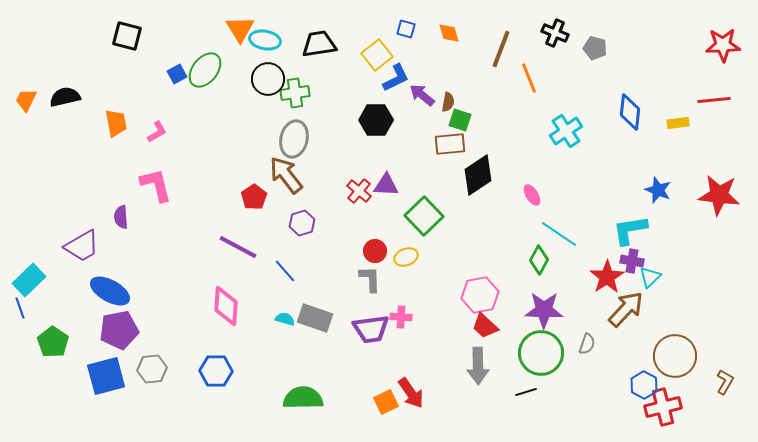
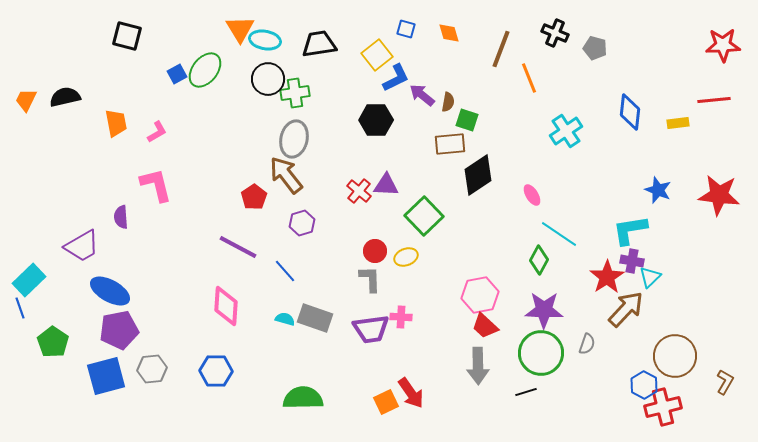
green square at (460, 120): moved 7 px right
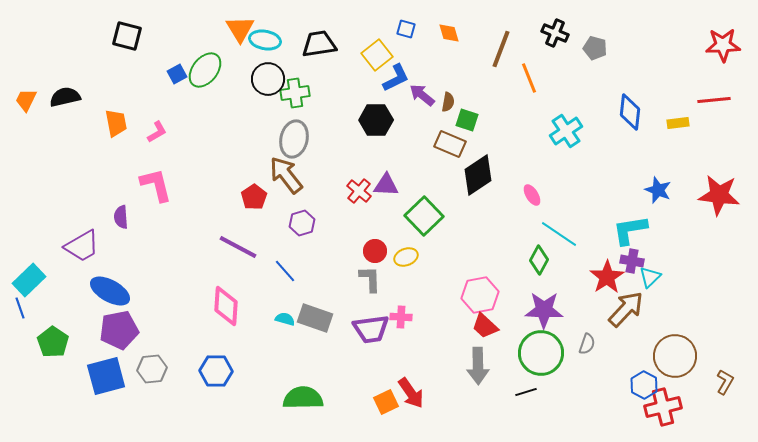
brown rectangle at (450, 144): rotated 28 degrees clockwise
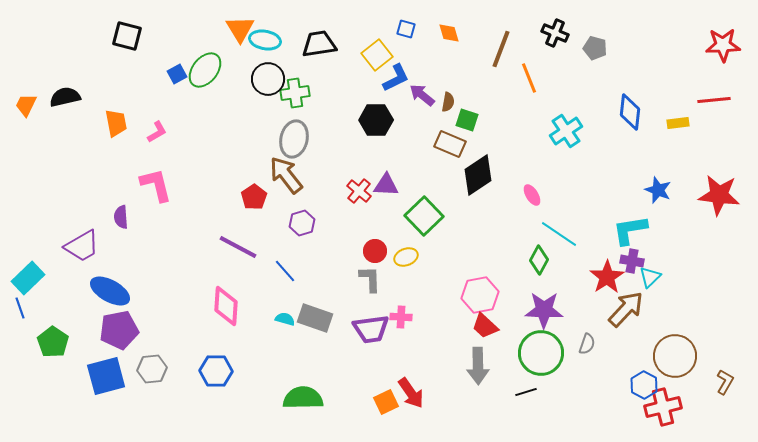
orange trapezoid at (26, 100): moved 5 px down
cyan rectangle at (29, 280): moved 1 px left, 2 px up
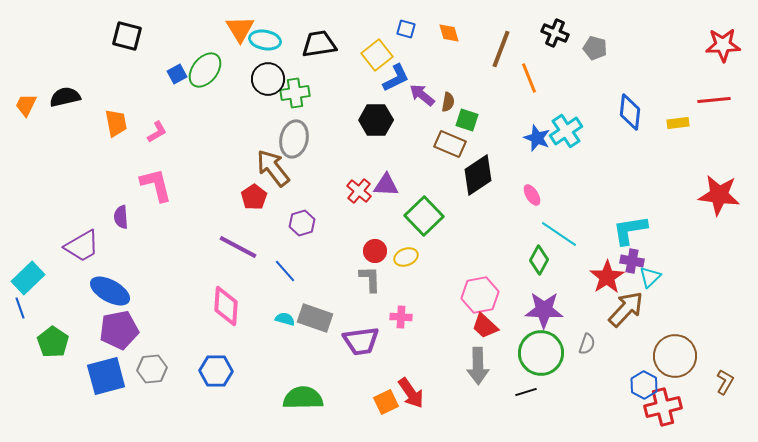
brown arrow at (286, 175): moved 13 px left, 7 px up
blue star at (658, 190): moved 121 px left, 52 px up
purple trapezoid at (371, 329): moved 10 px left, 12 px down
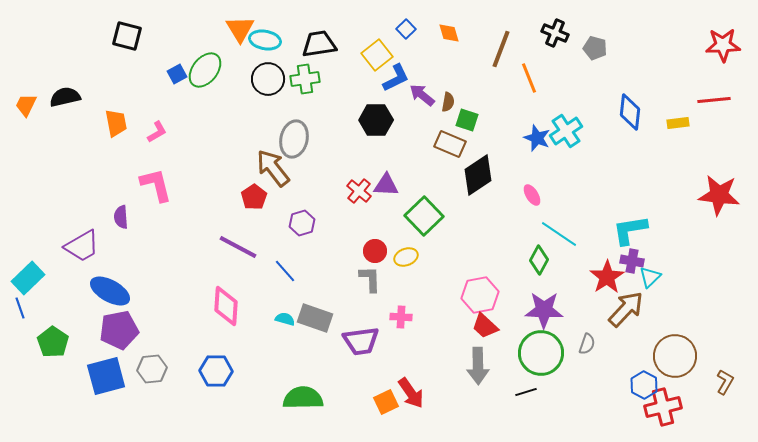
blue square at (406, 29): rotated 30 degrees clockwise
green cross at (295, 93): moved 10 px right, 14 px up
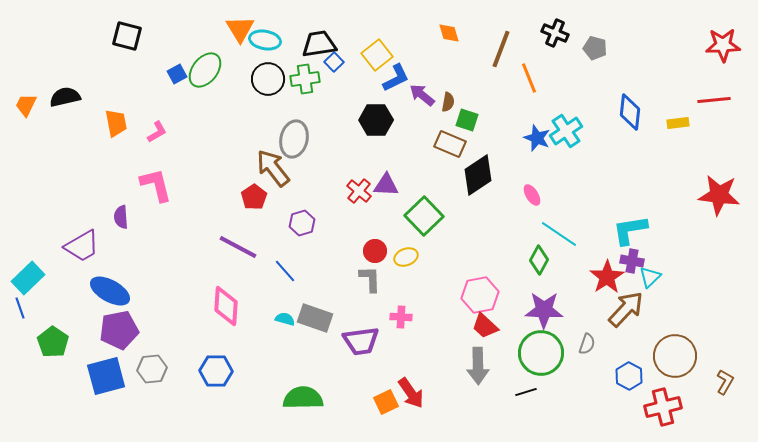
blue square at (406, 29): moved 72 px left, 33 px down
blue hexagon at (644, 385): moved 15 px left, 9 px up
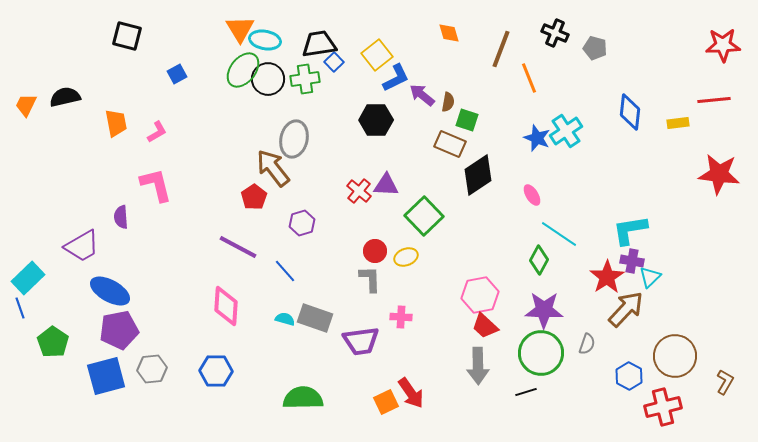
green ellipse at (205, 70): moved 38 px right
red star at (719, 195): moved 21 px up
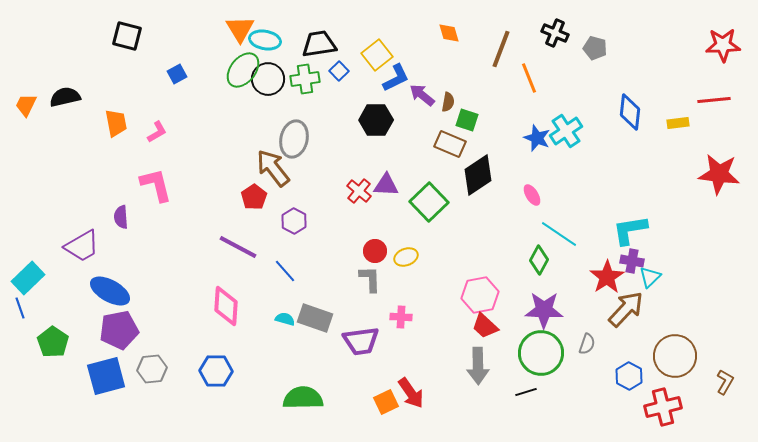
blue square at (334, 62): moved 5 px right, 9 px down
green square at (424, 216): moved 5 px right, 14 px up
purple hexagon at (302, 223): moved 8 px left, 2 px up; rotated 15 degrees counterclockwise
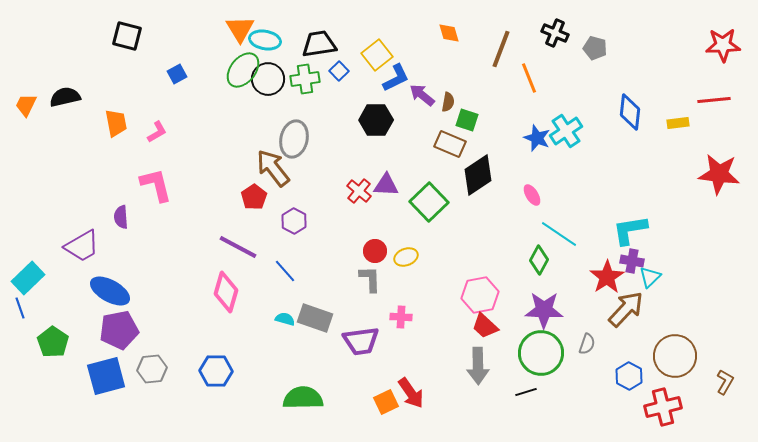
pink diamond at (226, 306): moved 14 px up; rotated 12 degrees clockwise
